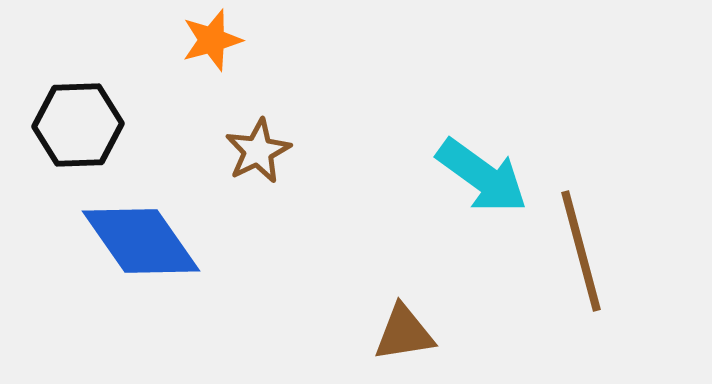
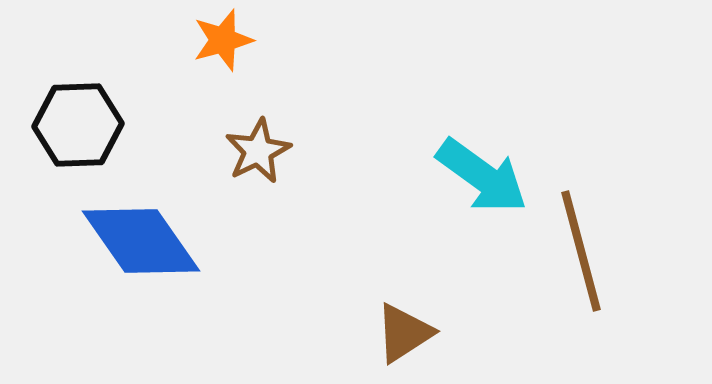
orange star: moved 11 px right
brown triangle: rotated 24 degrees counterclockwise
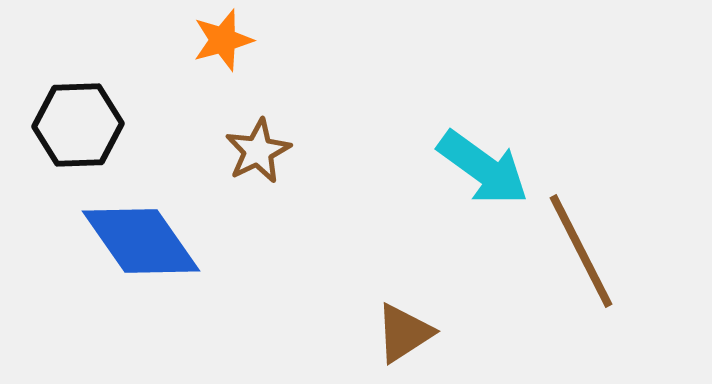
cyan arrow: moved 1 px right, 8 px up
brown line: rotated 12 degrees counterclockwise
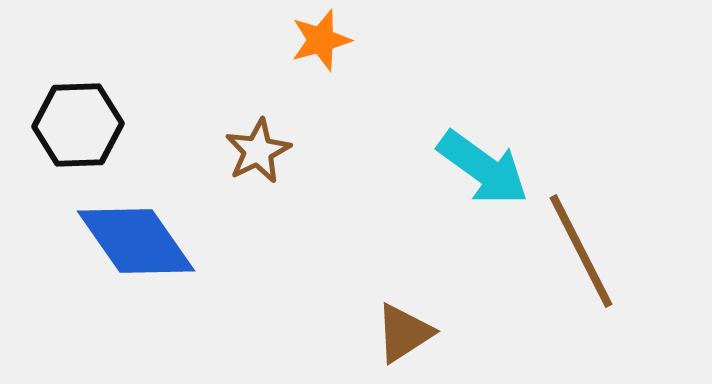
orange star: moved 98 px right
blue diamond: moved 5 px left
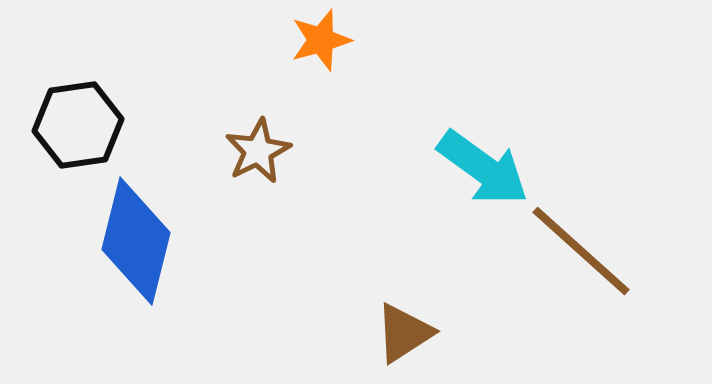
black hexagon: rotated 6 degrees counterclockwise
blue diamond: rotated 49 degrees clockwise
brown line: rotated 21 degrees counterclockwise
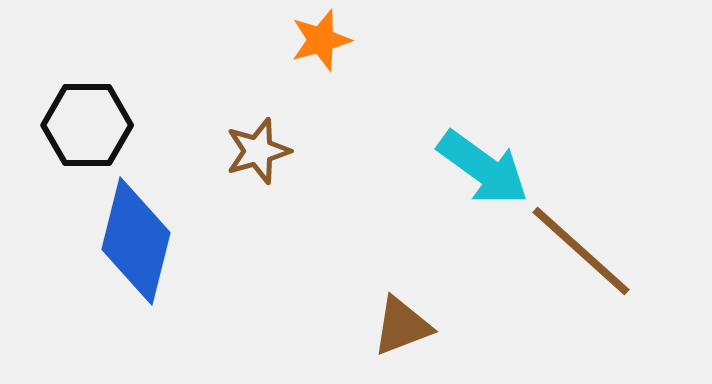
black hexagon: moved 9 px right; rotated 8 degrees clockwise
brown star: rotated 10 degrees clockwise
brown triangle: moved 2 px left, 7 px up; rotated 12 degrees clockwise
